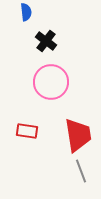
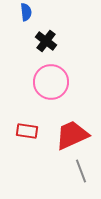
red trapezoid: moved 6 px left; rotated 105 degrees counterclockwise
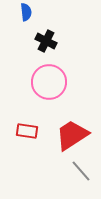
black cross: rotated 10 degrees counterclockwise
pink circle: moved 2 px left
red trapezoid: rotated 9 degrees counterclockwise
gray line: rotated 20 degrees counterclockwise
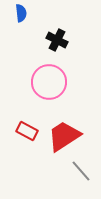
blue semicircle: moved 5 px left, 1 px down
black cross: moved 11 px right, 1 px up
red rectangle: rotated 20 degrees clockwise
red trapezoid: moved 8 px left, 1 px down
